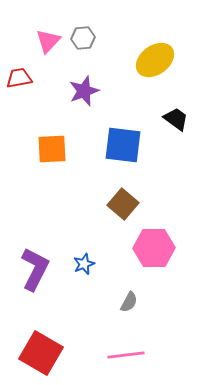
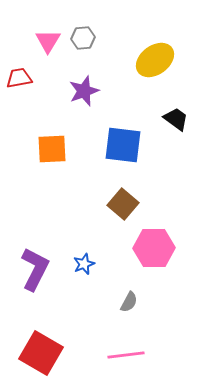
pink triangle: rotated 12 degrees counterclockwise
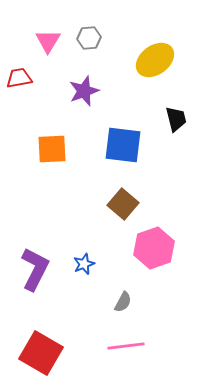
gray hexagon: moved 6 px right
black trapezoid: rotated 40 degrees clockwise
pink hexagon: rotated 18 degrees counterclockwise
gray semicircle: moved 6 px left
pink line: moved 9 px up
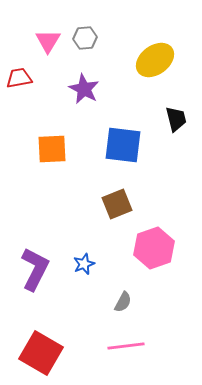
gray hexagon: moved 4 px left
purple star: moved 2 px up; rotated 24 degrees counterclockwise
brown square: moved 6 px left; rotated 28 degrees clockwise
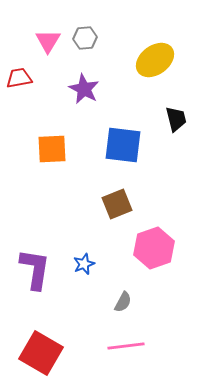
purple L-shape: rotated 18 degrees counterclockwise
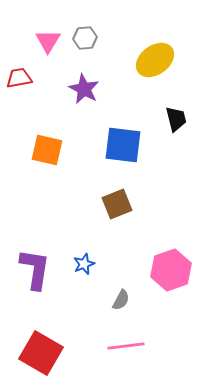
orange square: moved 5 px left, 1 px down; rotated 16 degrees clockwise
pink hexagon: moved 17 px right, 22 px down
gray semicircle: moved 2 px left, 2 px up
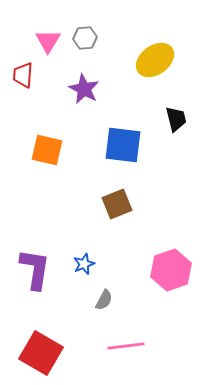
red trapezoid: moved 4 px right, 3 px up; rotated 76 degrees counterclockwise
gray semicircle: moved 17 px left
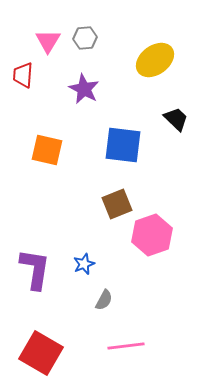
black trapezoid: rotated 32 degrees counterclockwise
pink hexagon: moved 19 px left, 35 px up
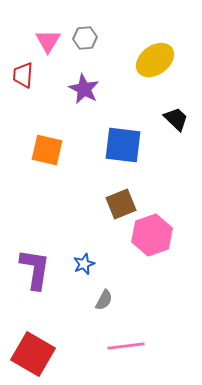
brown square: moved 4 px right
red square: moved 8 px left, 1 px down
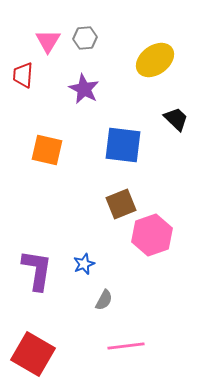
purple L-shape: moved 2 px right, 1 px down
